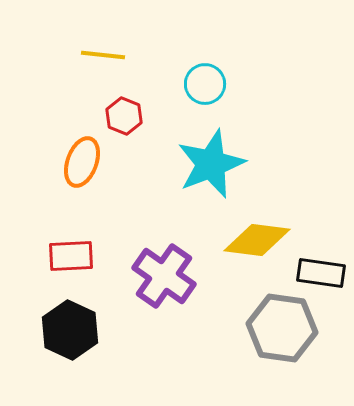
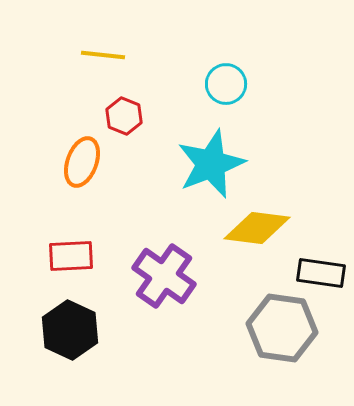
cyan circle: moved 21 px right
yellow diamond: moved 12 px up
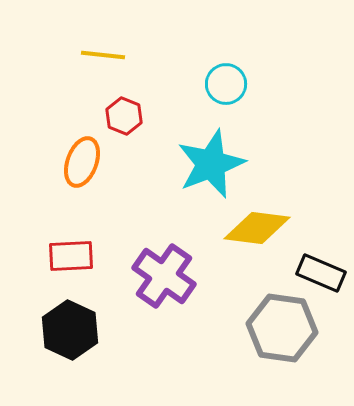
black rectangle: rotated 15 degrees clockwise
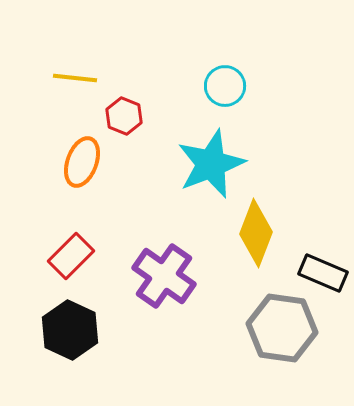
yellow line: moved 28 px left, 23 px down
cyan circle: moved 1 px left, 2 px down
yellow diamond: moved 1 px left, 5 px down; rotated 76 degrees counterclockwise
red rectangle: rotated 42 degrees counterclockwise
black rectangle: moved 2 px right
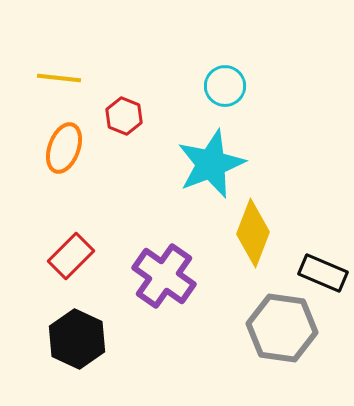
yellow line: moved 16 px left
orange ellipse: moved 18 px left, 14 px up
yellow diamond: moved 3 px left
black hexagon: moved 7 px right, 9 px down
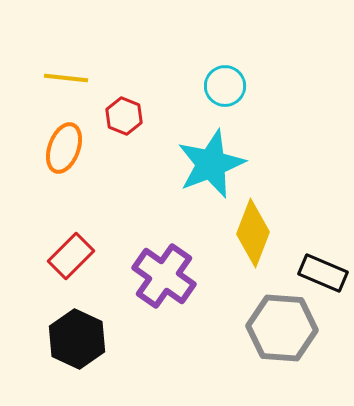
yellow line: moved 7 px right
gray hexagon: rotated 4 degrees counterclockwise
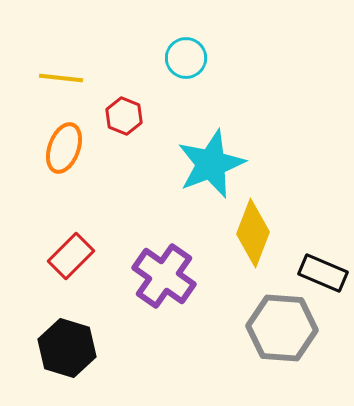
yellow line: moved 5 px left
cyan circle: moved 39 px left, 28 px up
black hexagon: moved 10 px left, 9 px down; rotated 8 degrees counterclockwise
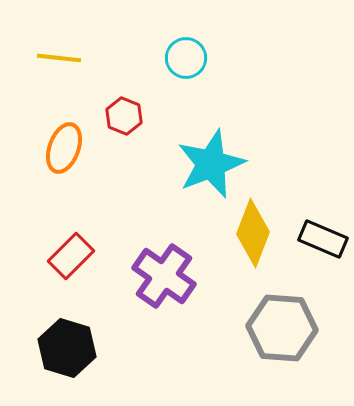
yellow line: moved 2 px left, 20 px up
black rectangle: moved 34 px up
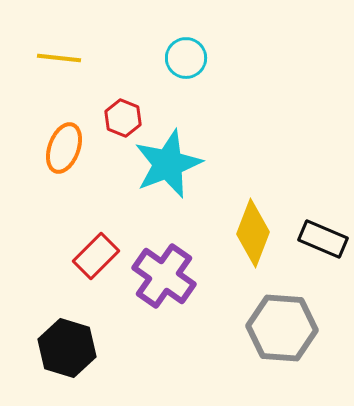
red hexagon: moved 1 px left, 2 px down
cyan star: moved 43 px left
red rectangle: moved 25 px right
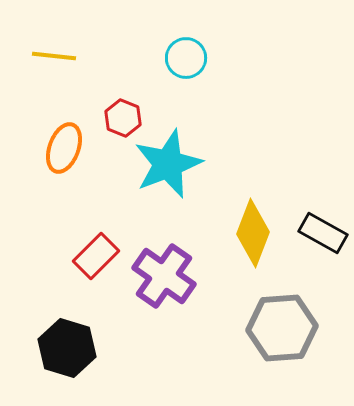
yellow line: moved 5 px left, 2 px up
black rectangle: moved 6 px up; rotated 6 degrees clockwise
gray hexagon: rotated 8 degrees counterclockwise
